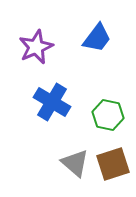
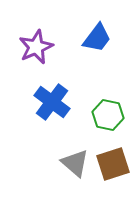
blue cross: rotated 6 degrees clockwise
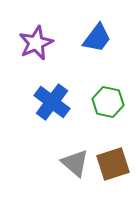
purple star: moved 4 px up
green hexagon: moved 13 px up
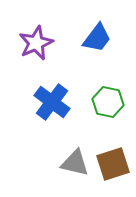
gray triangle: rotated 28 degrees counterclockwise
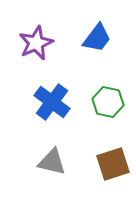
gray triangle: moved 23 px left, 1 px up
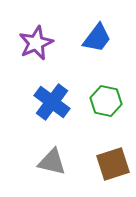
green hexagon: moved 2 px left, 1 px up
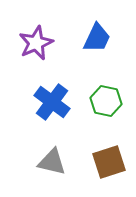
blue trapezoid: rotated 12 degrees counterclockwise
brown square: moved 4 px left, 2 px up
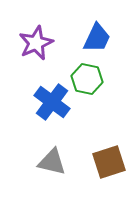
green hexagon: moved 19 px left, 22 px up
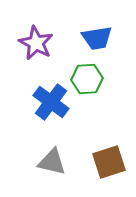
blue trapezoid: rotated 56 degrees clockwise
purple star: rotated 20 degrees counterclockwise
green hexagon: rotated 16 degrees counterclockwise
blue cross: moved 1 px left
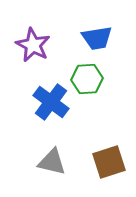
purple star: moved 3 px left, 2 px down
